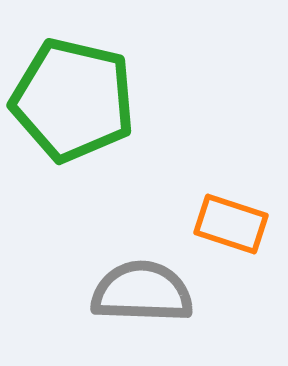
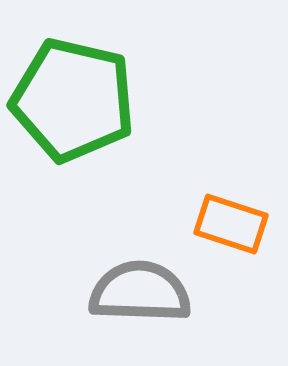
gray semicircle: moved 2 px left
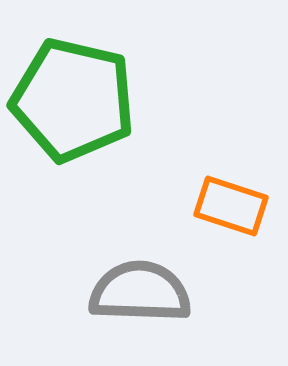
orange rectangle: moved 18 px up
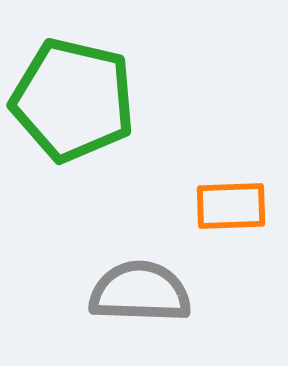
orange rectangle: rotated 20 degrees counterclockwise
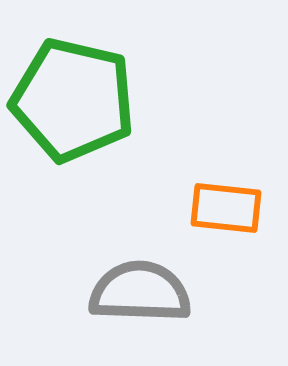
orange rectangle: moved 5 px left, 2 px down; rotated 8 degrees clockwise
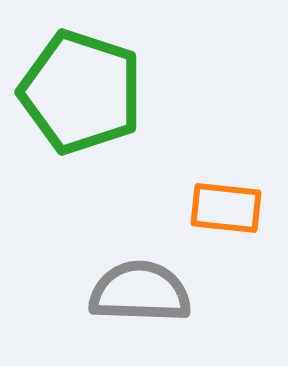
green pentagon: moved 8 px right, 8 px up; rotated 5 degrees clockwise
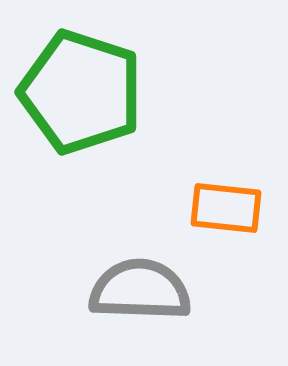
gray semicircle: moved 2 px up
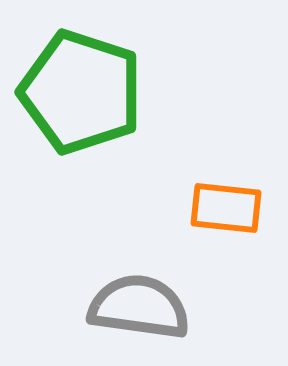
gray semicircle: moved 1 px left, 17 px down; rotated 6 degrees clockwise
